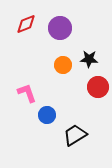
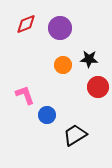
pink L-shape: moved 2 px left, 2 px down
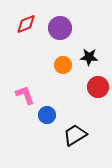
black star: moved 2 px up
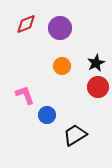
black star: moved 7 px right, 6 px down; rotated 30 degrees counterclockwise
orange circle: moved 1 px left, 1 px down
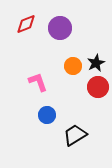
orange circle: moved 11 px right
pink L-shape: moved 13 px right, 13 px up
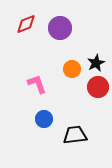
orange circle: moved 1 px left, 3 px down
pink L-shape: moved 1 px left, 2 px down
blue circle: moved 3 px left, 4 px down
black trapezoid: rotated 25 degrees clockwise
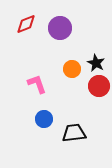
black star: rotated 18 degrees counterclockwise
red circle: moved 1 px right, 1 px up
black trapezoid: moved 1 px left, 2 px up
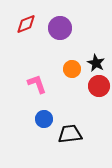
black trapezoid: moved 4 px left, 1 px down
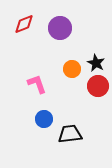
red diamond: moved 2 px left
red circle: moved 1 px left
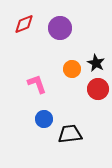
red circle: moved 3 px down
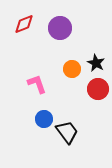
black trapezoid: moved 3 px left, 2 px up; rotated 60 degrees clockwise
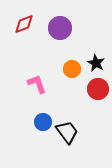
blue circle: moved 1 px left, 3 px down
